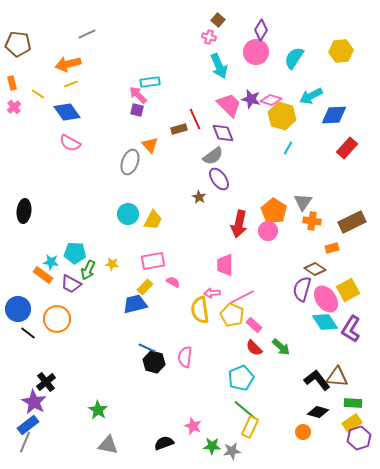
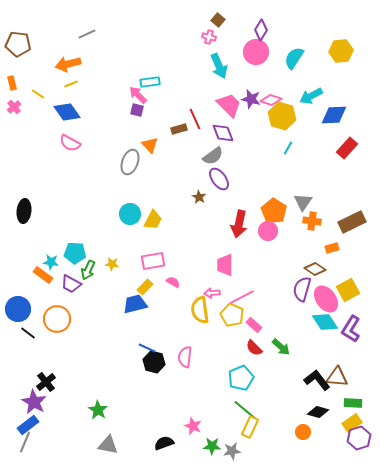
cyan circle at (128, 214): moved 2 px right
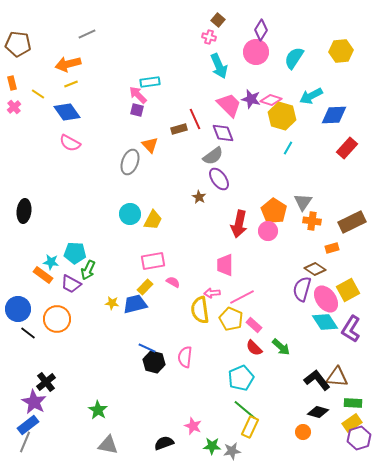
yellow star at (112, 264): moved 39 px down
yellow pentagon at (232, 315): moved 1 px left, 4 px down
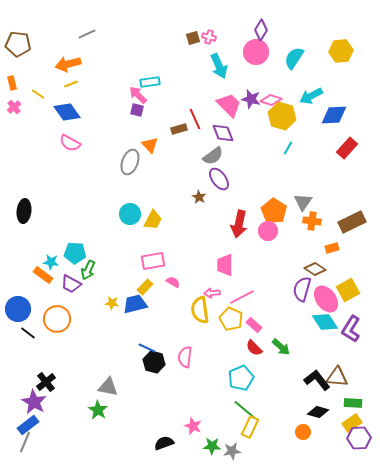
brown square at (218, 20): moved 25 px left, 18 px down; rotated 32 degrees clockwise
purple hexagon at (359, 438): rotated 15 degrees clockwise
gray triangle at (108, 445): moved 58 px up
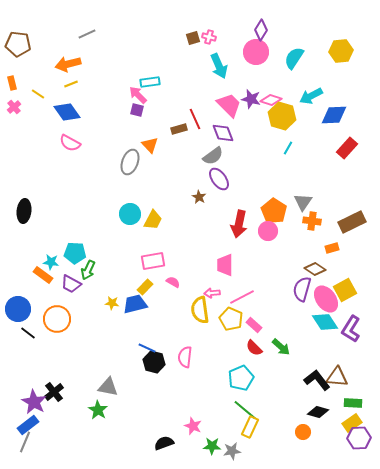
yellow square at (348, 290): moved 3 px left
black cross at (46, 382): moved 8 px right, 10 px down
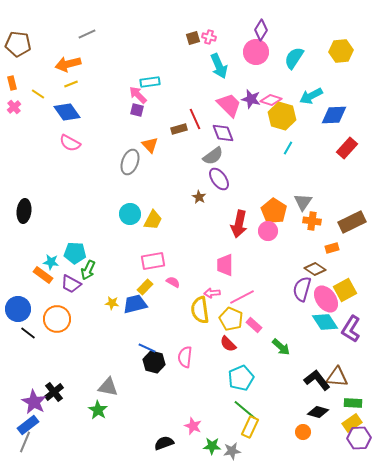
red semicircle at (254, 348): moved 26 px left, 4 px up
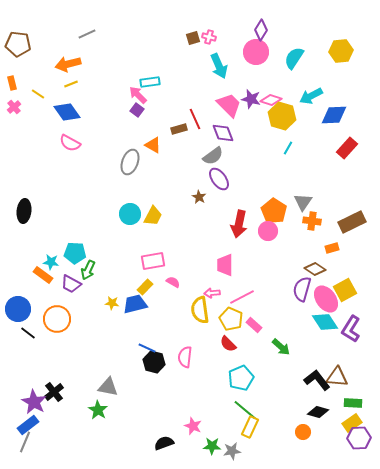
purple square at (137, 110): rotated 24 degrees clockwise
orange triangle at (150, 145): moved 3 px right; rotated 18 degrees counterclockwise
yellow trapezoid at (153, 220): moved 4 px up
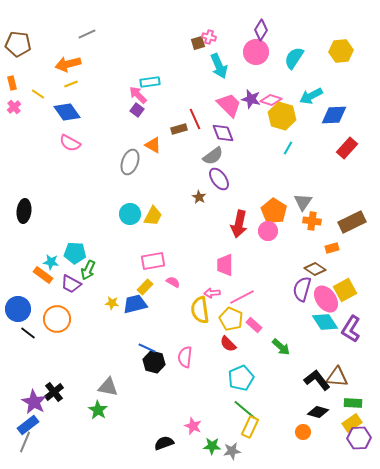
brown square at (193, 38): moved 5 px right, 5 px down
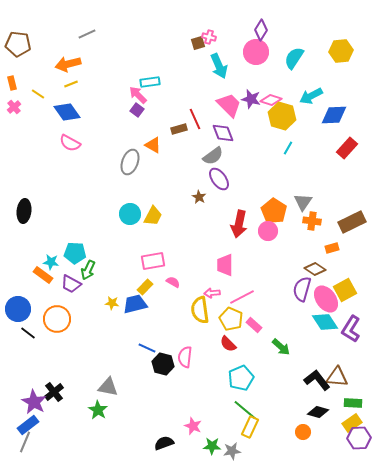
black hexagon at (154, 362): moved 9 px right, 2 px down
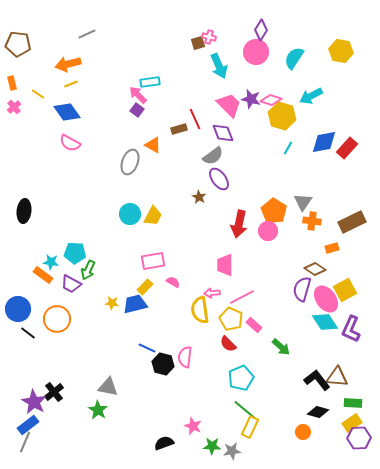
yellow hexagon at (341, 51): rotated 15 degrees clockwise
blue diamond at (334, 115): moved 10 px left, 27 px down; rotated 8 degrees counterclockwise
purple L-shape at (351, 329): rotated 8 degrees counterclockwise
